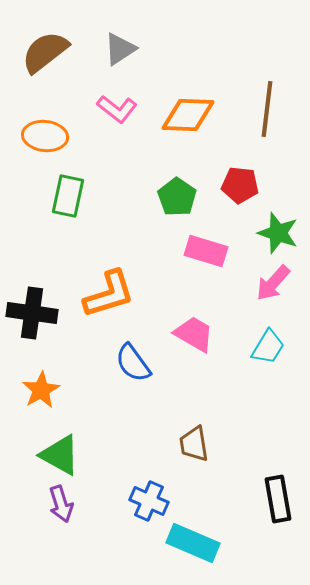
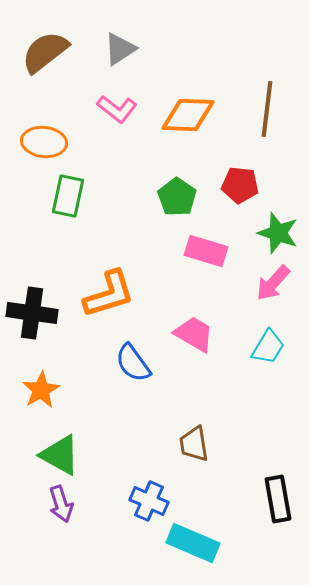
orange ellipse: moved 1 px left, 6 px down
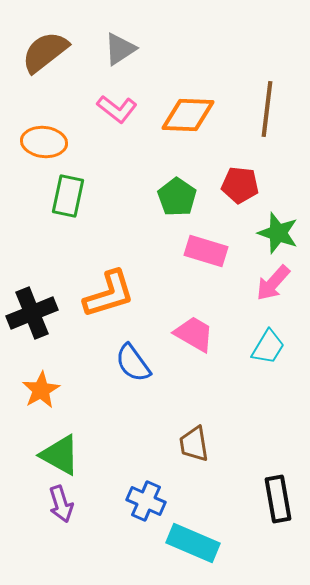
black cross: rotated 30 degrees counterclockwise
blue cross: moved 3 px left
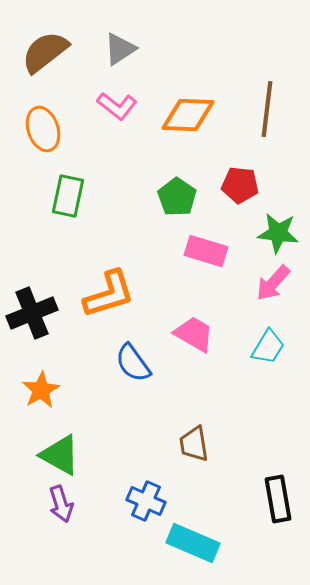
pink L-shape: moved 3 px up
orange ellipse: moved 1 px left, 13 px up; rotated 66 degrees clockwise
green star: rotated 12 degrees counterclockwise
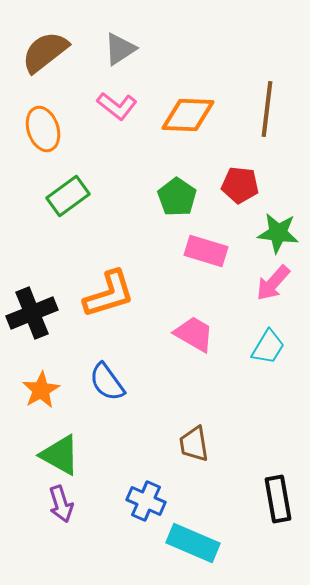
green rectangle: rotated 42 degrees clockwise
blue semicircle: moved 26 px left, 19 px down
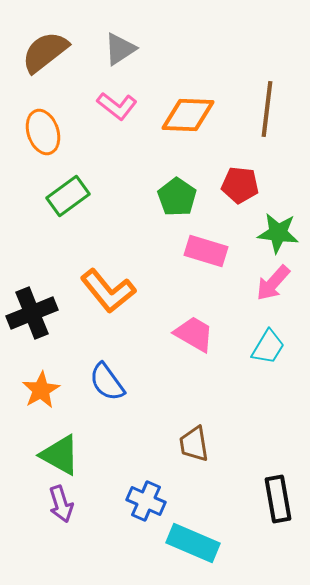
orange ellipse: moved 3 px down
orange L-shape: moved 1 px left, 3 px up; rotated 68 degrees clockwise
